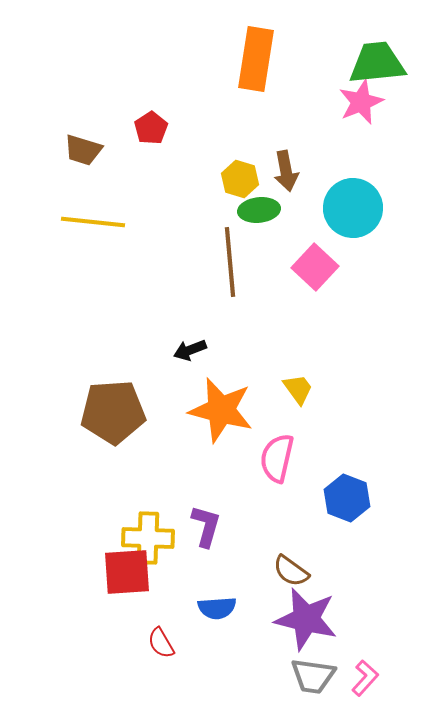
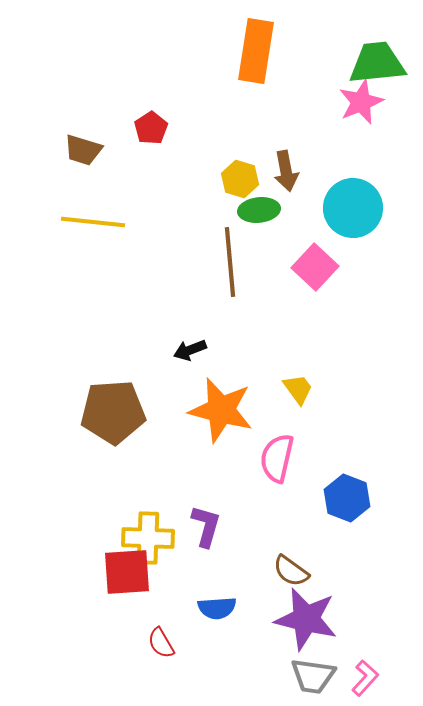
orange rectangle: moved 8 px up
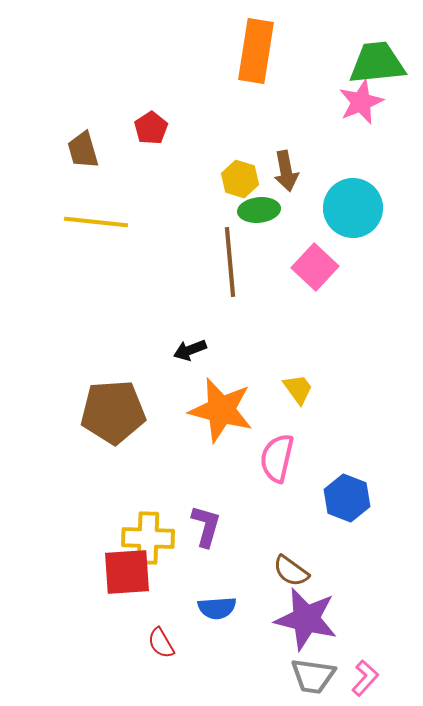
brown trapezoid: rotated 57 degrees clockwise
yellow line: moved 3 px right
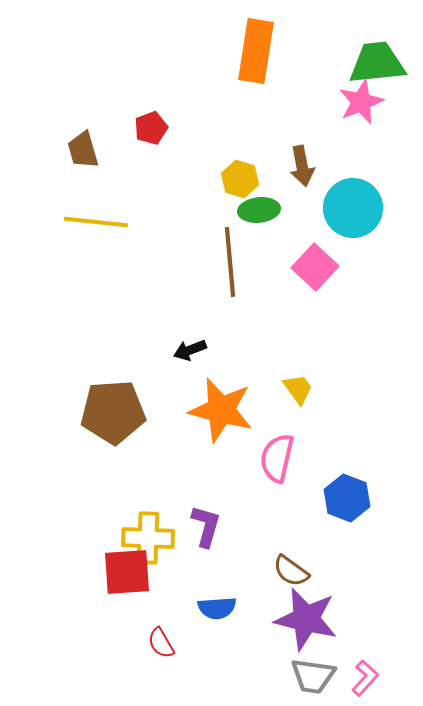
red pentagon: rotated 12 degrees clockwise
brown arrow: moved 16 px right, 5 px up
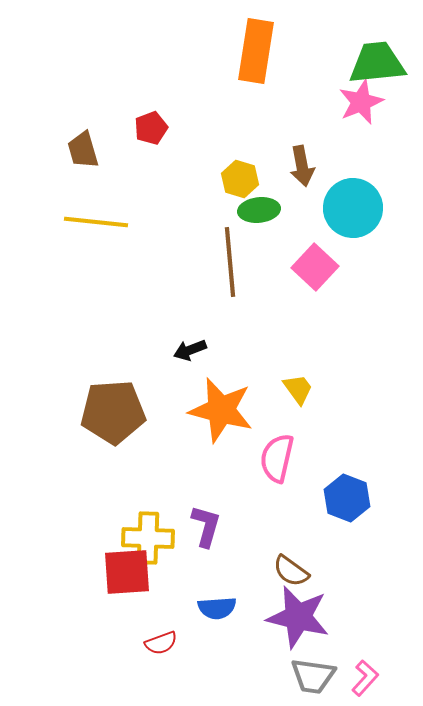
purple star: moved 8 px left, 2 px up
red semicircle: rotated 80 degrees counterclockwise
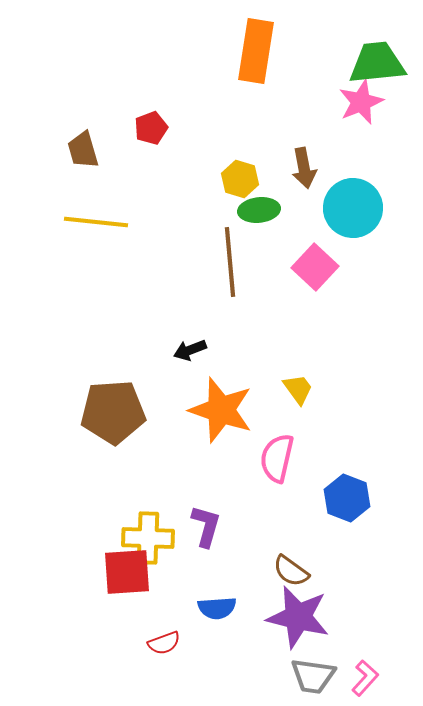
brown arrow: moved 2 px right, 2 px down
orange star: rotated 4 degrees clockwise
red semicircle: moved 3 px right
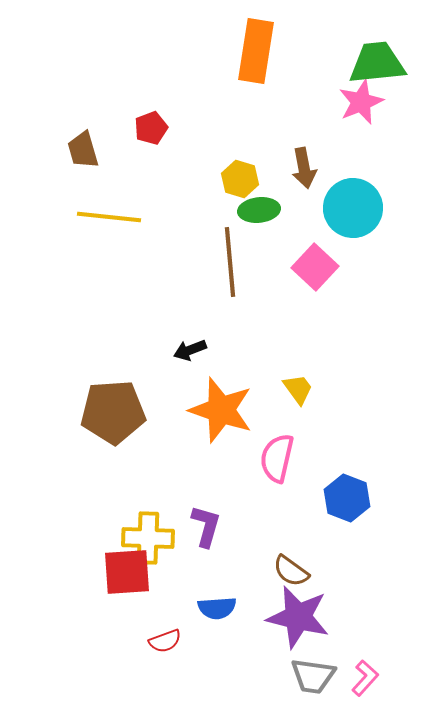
yellow line: moved 13 px right, 5 px up
red semicircle: moved 1 px right, 2 px up
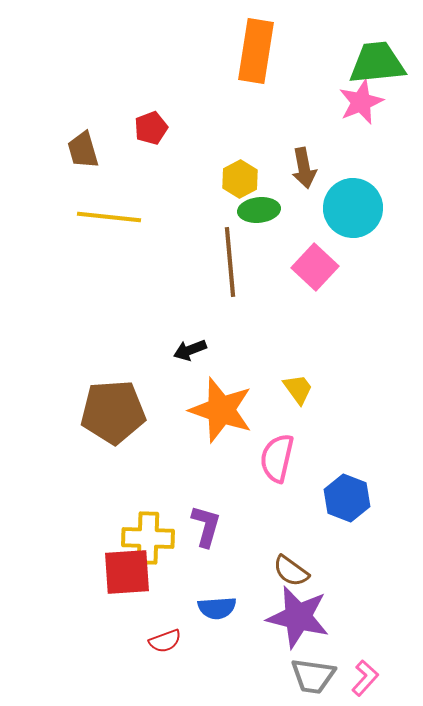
yellow hexagon: rotated 15 degrees clockwise
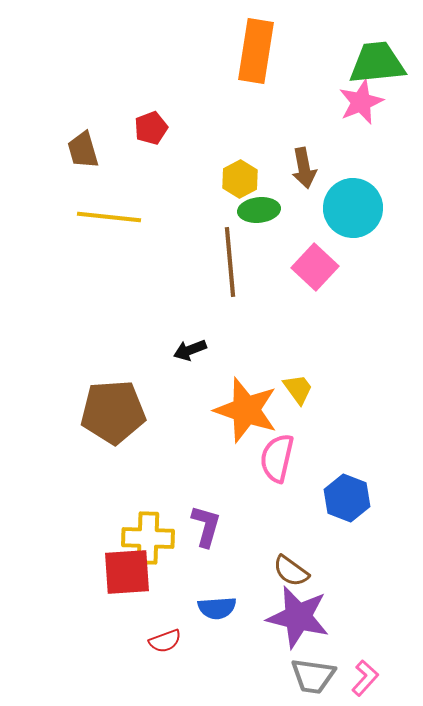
orange star: moved 25 px right
